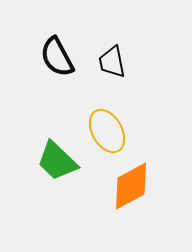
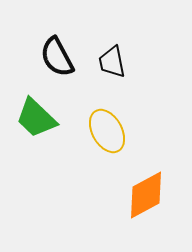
green trapezoid: moved 21 px left, 43 px up
orange diamond: moved 15 px right, 9 px down
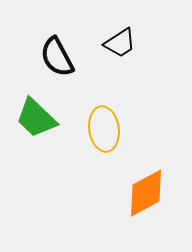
black trapezoid: moved 8 px right, 19 px up; rotated 112 degrees counterclockwise
yellow ellipse: moved 3 px left, 2 px up; rotated 21 degrees clockwise
orange diamond: moved 2 px up
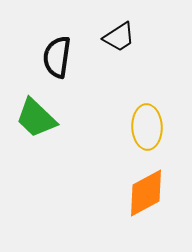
black trapezoid: moved 1 px left, 6 px up
black semicircle: rotated 36 degrees clockwise
yellow ellipse: moved 43 px right, 2 px up; rotated 6 degrees clockwise
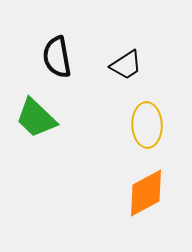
black trapezoid: moved 7 px right, 28 px down
black semicircle: rotated 18 degrees counterclockwise
yellow ellipse: moved 2 px up
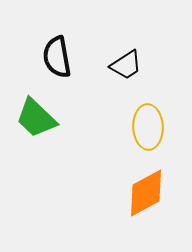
yellow ellipse: moved 1 px right, 2 px down
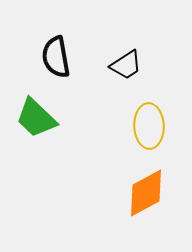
black semicircle: moved 1 px left
yellow ellipse: moved 1 px right, 1 px up
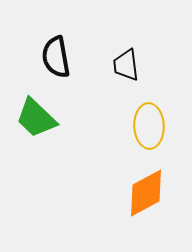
black trapezoid: rotated 116 degrees clockwise
